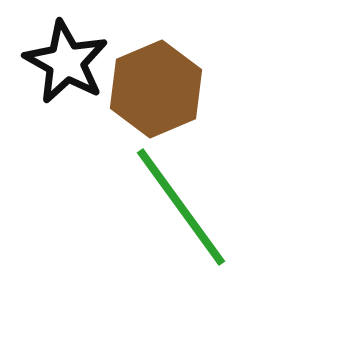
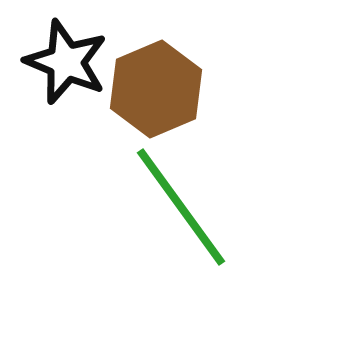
black star: rotated 6 degrees counterclockwise
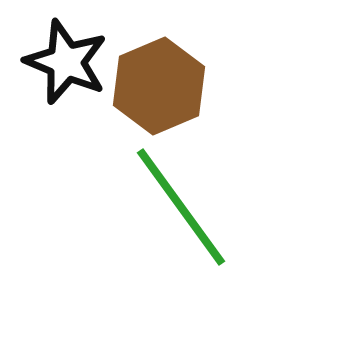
brown hexagon: moved 3 px right, 3 px up
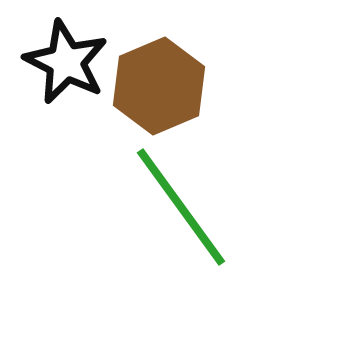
black star: rotated 4 degrees clockwise
